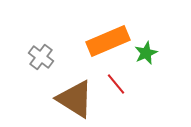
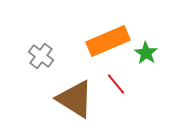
green star: rotated 15 degrees counterclockwise
gray cross: moved 1 px up
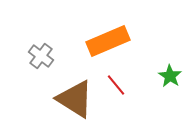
green star: moved 24 px right, 23 px down
red line: moved 1 px down
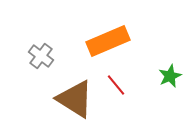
green star: rotated 15 degrees clockwise
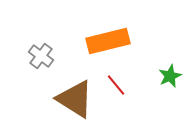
orange rectangle: rotated 9 degrees clockwise
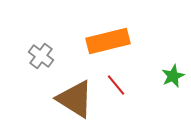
green star: moved 3 px right
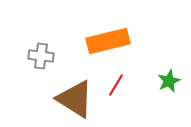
gray cross: rotated 30 degrees counterclockwise
green star: moved 4 px left, 5 px down
red line: rotated 70 degrees clockwise
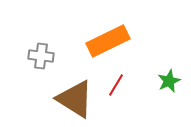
orange rectangle: rotated 12 degrees counterclockwise
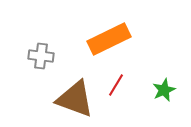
orange rectangle: moved 1 px right, 2 px up
green star: moved 5 px left, 9 px down
brown triangle: rotated 12 degrees counterclockwise
